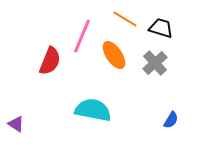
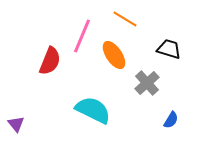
black trapezoid: moved 8 px right, 21 px down
gray cross: moved 8 px left, 20 px down
cyan semicircle: rotated 15 degrees clockwise
purple triangle: rotated 18 degrees clockwise
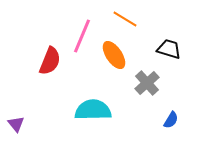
cyan semicircle: rotated 27 degrees counterclockwise
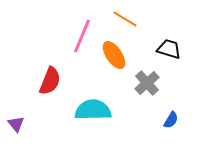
red semicircle: moved 20 px down
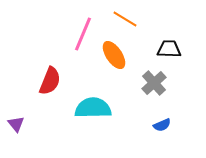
pink line: moved 1 px right, 2 px up
black trapezoid: rotated 15 degrees counterclockwise
gray cross: moved 7 px right
cyan semicircle: moved 2 px up
blue semicircle: moved 9 px left, 5 px down; rotated 36 degrees clockwise
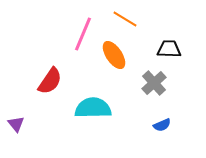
red semicircle: rotated 12 degrees clockwise
